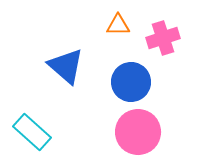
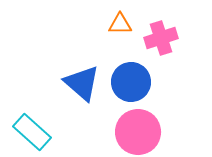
orange triangle: moved 2 px right, 1 px up
pink cross: moved 2 px left
blue triangle: moved 16 px right, 17 px down
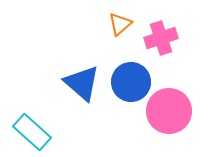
orange triangle: rotated 40 degrees counterclockwise
pink circle: moved 31 px right, 21 px up
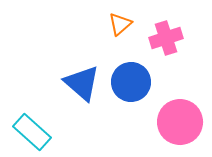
pink cross: moved 5 px right
pink circle: moved 11 px right, 11 px down
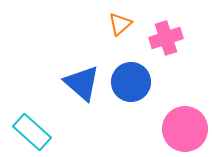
pink circle: moved 5 px right, 7 px down
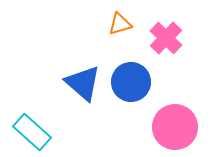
orange triangle: rotated 25 degrees clockwise
pink cross: rotated 28 degrees counterclockwise
blue triangle: moved 1 px right
pink circle: moved 10 px left, 2 px up
